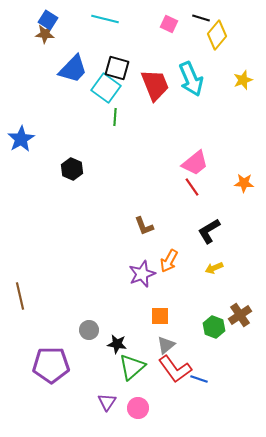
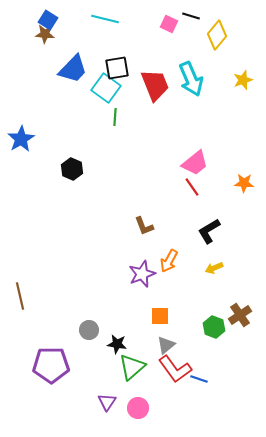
black line: moved 10 px left, 2 px up
black square: rotated 25 degrees counterclockwise
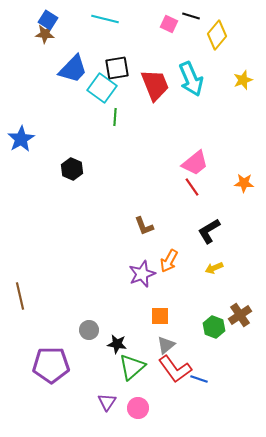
cyan square: moved 4 px left
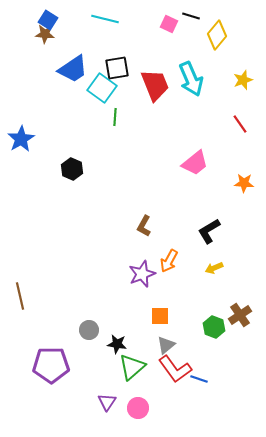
blue trapezoid: rotated 12 degrees clockwise
red line: moved 48 px right, 63 px up
brown L-shape: rotated 50 degrees clockwise
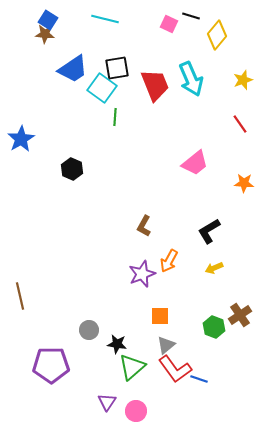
pink circle: moved 2 px left, 3 px down
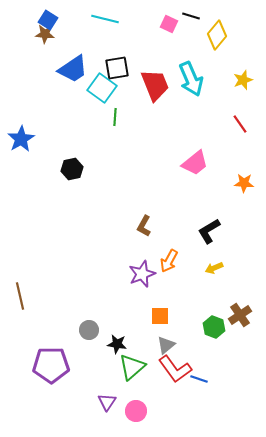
black hexagon: rotated 25 degrees clockwise
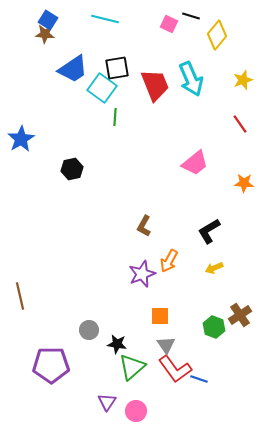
gray triangle: rotated 24 degrees counterclockwise
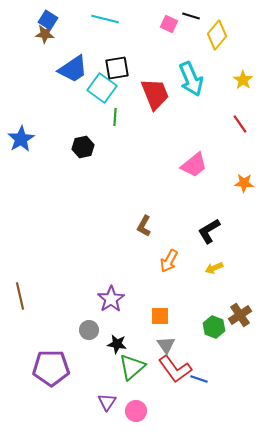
yellow star: rotated 18 degrees counterclockwise
red trapezoid: moved 9 px down
pink trapezoid: moved 1 px left, 2 px down
black hexagon: moved 11 px right, 22 px up
purple star: moved 31 px left, 25 px down; rotated 12 degrees counterclockwise
purple pentagon: moved 3 px down
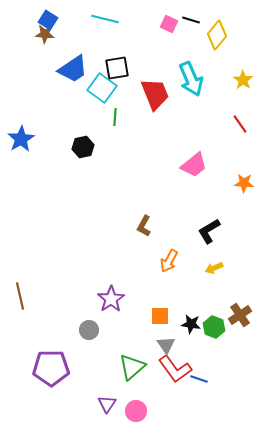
black line: moved 4 px down
black star: moved 74 px right, 20 px up
purple triangle: moved 2 px down
